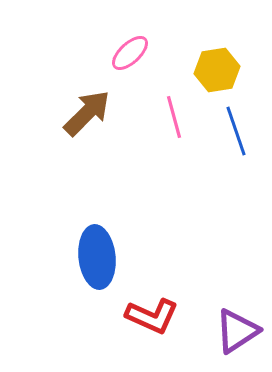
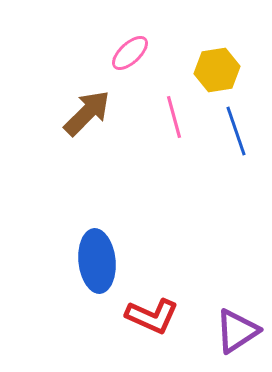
blue ellipse: moved 4 px down
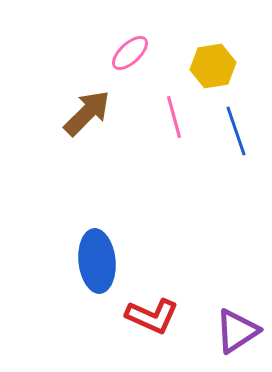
yellow hexagon: moved 4 px left, 4 px up
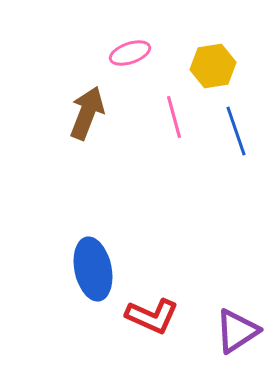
pink ellipse: rotated 24 degrees clockwise
brown arrow: rotated 24 degrees counterclockwise
blue ellipse: moved 4 px left, 8 px down; rotated 6 degrees counterclockwise
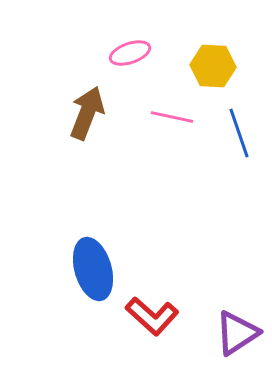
yellow hexagon: rotated 12 degrees clockwise
pink line: moved 2 px left; rotated 63 degrees counterclockwise
blue line: moved 3 px right, 2 px down
blue ellipse: rotated 4 degrees counterclockwise
red L-shape: rotated 18 degrees clockwise
purple triangle: moved 2 px down
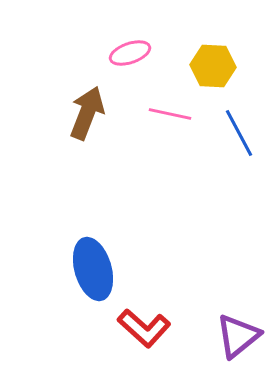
pink line: moved 2 px left, 3 px up
blue line: rotated 9 degrees counterclockwise
red L-shape: moved 8 px left, 12 px down
purple triangle: moved 1 px right, 3 px down; rotated 6 degrees counterclockwise
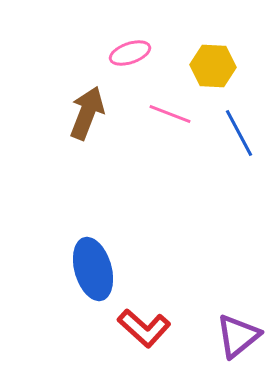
pink line: rotated 9 degrees clockwise
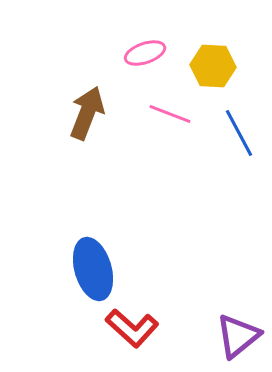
pink ellipse: moved 15 px right
red L-shape: moved 12 px left
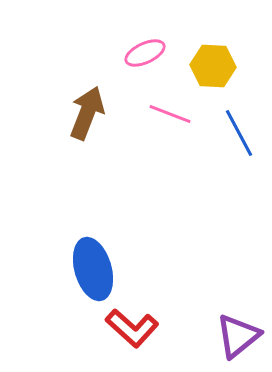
pink ellipse: rotated 6 degrees counterclockwise
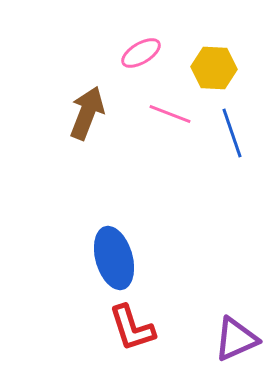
pink ellipse: moved 4 px left; rotated 6 degrees counterclockwise
yellow hexagon: moved 1 px right, 2 px down
blue line: moved 7 px left; rotated 9 degrees clockwise
blue ellipse: moved 21 px right, 11 px up
red L-shape: rotated 30 degrees clockwise
purple triangle: moved 2 px left, 3 px down; rotated 15 degrees clockwise
